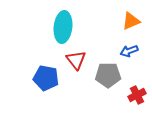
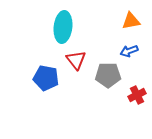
orange triangle: rotated 12 degrees clockwise
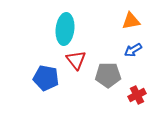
cyan ellipse: moved 2 px right, 2 px down
blue arrow: moved 4 px right, 1 px up; rotated 12 degrees counterclockwise
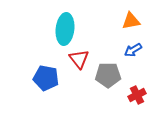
red triangle: moved 3 px right, 1 px up
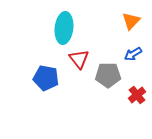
orange triangle: rotated 36 degrees counterclockwise
cyan ellipse: moved 1 px left, 1 px up
blue arrow: moved 4 px down
red cross: rotated 12 degrees counterclockwise
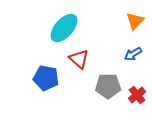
orange triangle: moved 4 px right
cyan ellipse: rotated 36 degrees clockwise
red triangle: rotated 10 degrees counterclockwise
gray pentagon: moved 11 px down
